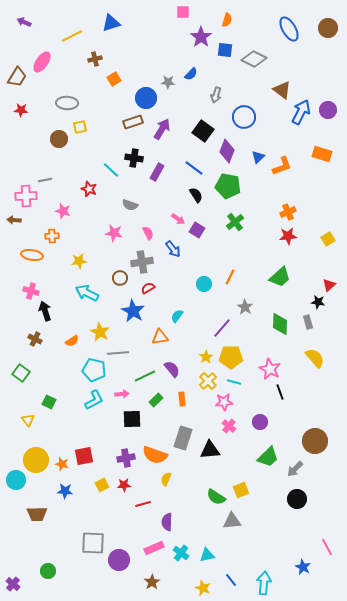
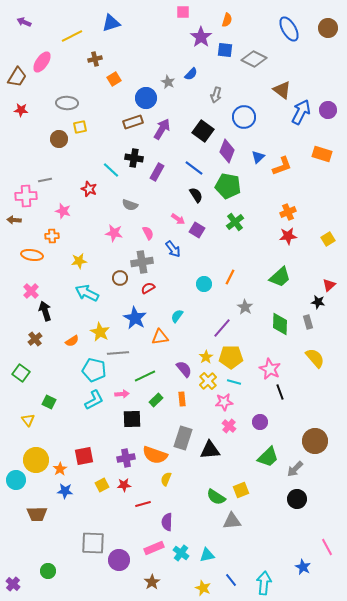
gray star at (168, 82): rotated 24 degrees clockwise
pink cross at (31, 291): rotated 28 degrees clockwise
blue star at (133, 311): moved 2 px right, 7 px down
brown cross at (35, 339): rotated 24 degrees clockwise
purple semicircle at (172, 369): moved 12 px right
orange star at (62, 464): moved 2 px left, 5 px down; rotated 24 degrees clockwise
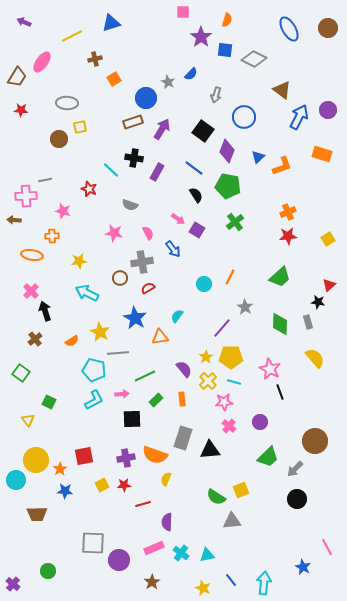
blue arrow at (301, 112): moved 2 px left, 5 px down
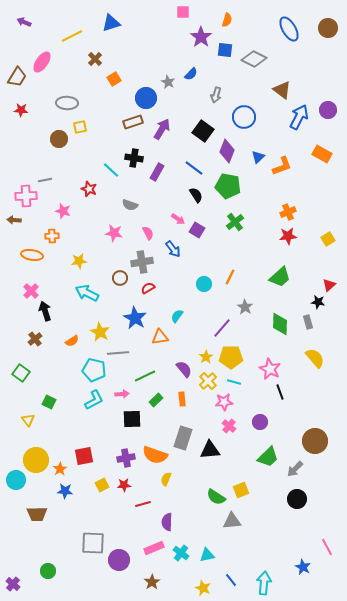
brown cross at (95, 59): rotated 32 degrees counterclockwise
orange rectangle at (322, 154): rotated 12 degrees clockwise
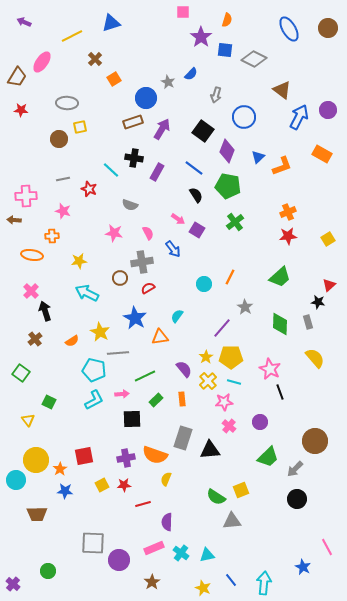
gray line at (45, 180): moved 18 px right, 1 px up
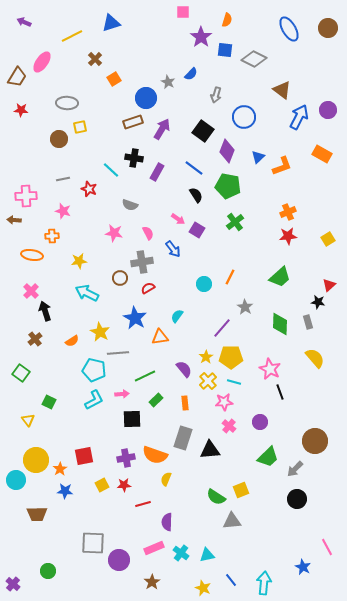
orange rectangle at (182, 399): moved 3 px right, 4 px down
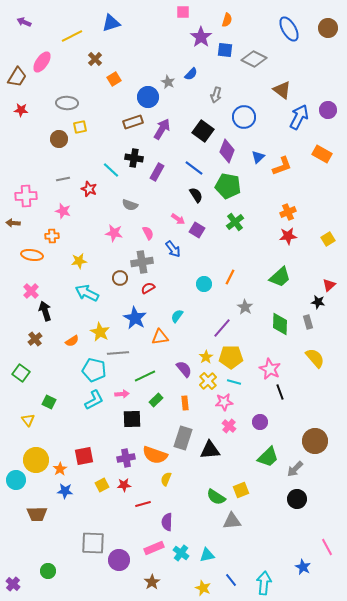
blue circle at (146, 98): moved 2 px right, 1 px up
brown arrow at (14, 220): moved 1 px left, 3 px down
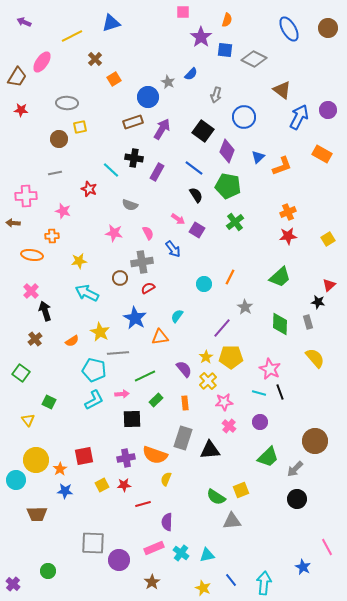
gray line at (63, 179): moved 8 px left, 6 px up
cyan line at (234, 382): moved 25 px right, 11 px down
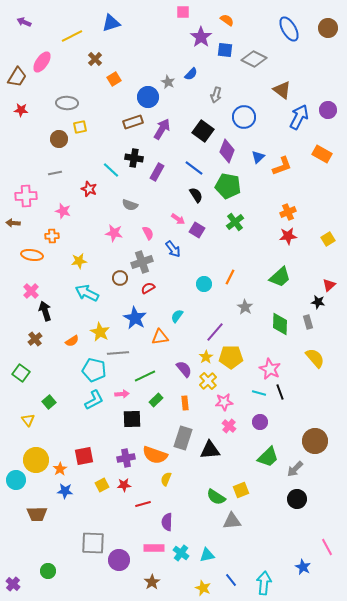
orange semicircle at (227, 20): rotated 72 degrees counterclockwise
gray cross at (142, 262): rotated 10 degrees counterclockwise
purple line at (222, 328): moved 7 px left, 4 px down
green square at (49, 402): rotated 24 degrees clockwise
pink rectangle at (154, 548): rotated 24 degrees clockwise
